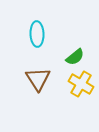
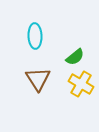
cyan ellipse: moved 2 px left, 2 px down
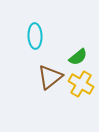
green semicircle: moved 3 px right
brown triangle: moved 12 px right, 2 px up; rotated 24 degrees clockwise
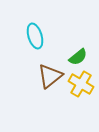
cyan ellipse: rotated 15 degrees counterclockwise
brown triangle: moved 1 px up
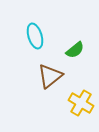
green semicircle: moved 3 px left, 7 px up
yellow cross: moved 19 px down
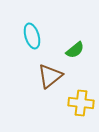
cyan ellipse: moved 3 px left
yellow cross: rotated 25 degrees counterclockwise
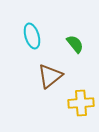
green semicircle: moved 6 px up; rotated 90 degrees counterclockwise
yellow cross: rotated 10 degrees counterclockwise
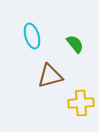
brown triangle: rotated 24 degrees clockwise
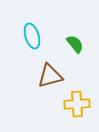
yellow cross: moved 4 px left, 1 px down
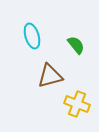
green semicircle: moved 1 px right, 1 px down
yellow cross: rotated 25 degrees clockwise
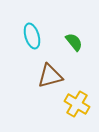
green semicircle: moved 2 px left, 3 px up
yellow cross: rotated 10 degrees clockwise
